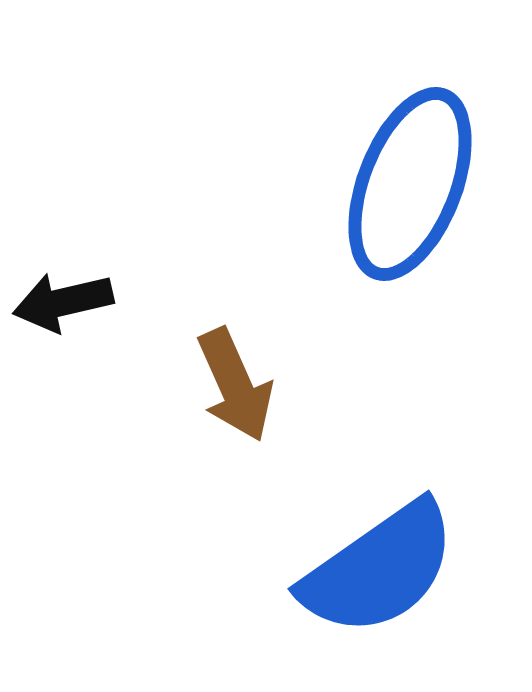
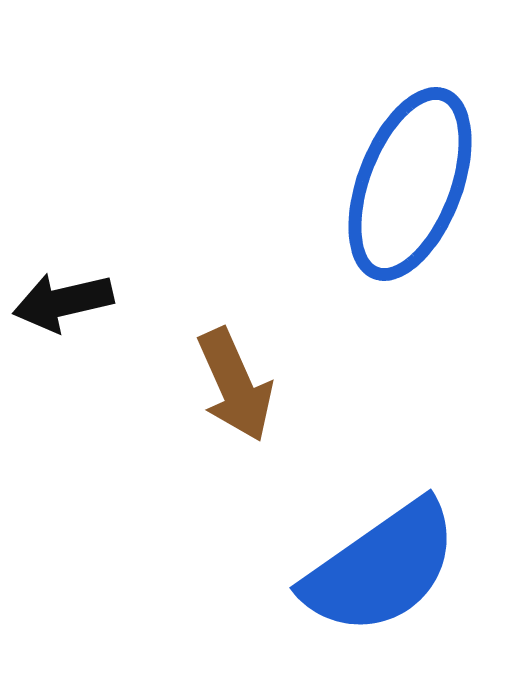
blue semicircle: moved 2 px right, 1 px up
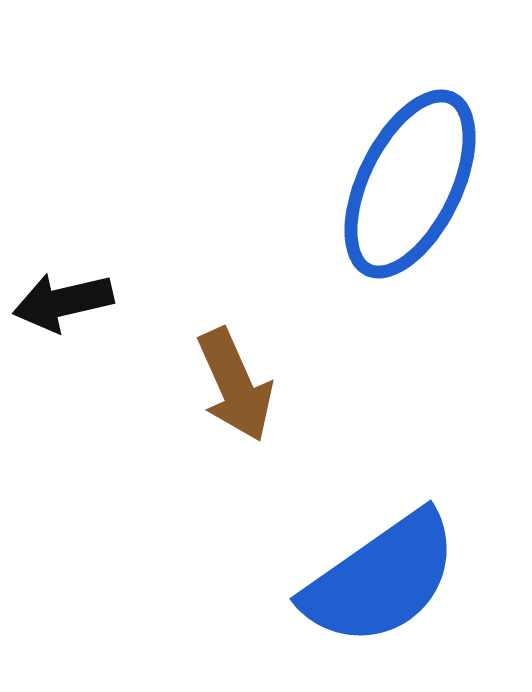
blue ellipse: rotated 5 degrees clockwise
blue semicircle: moved 11 px down
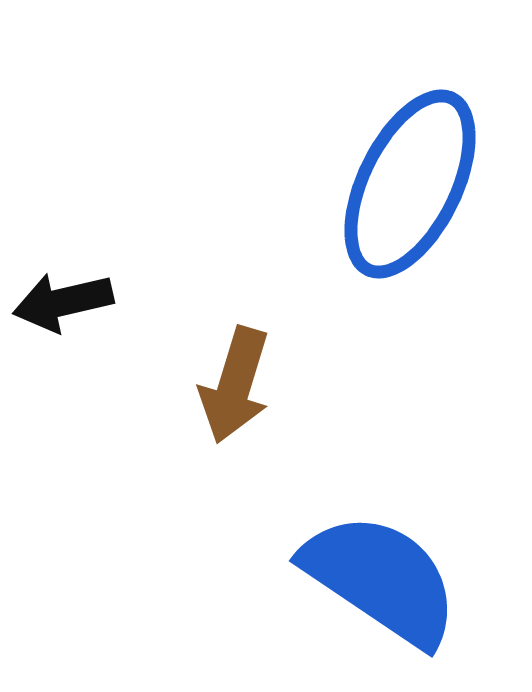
brown arrow: rotated 41 degrees clockwise
blue semicircle: rotated 111 degrees counterclockwise
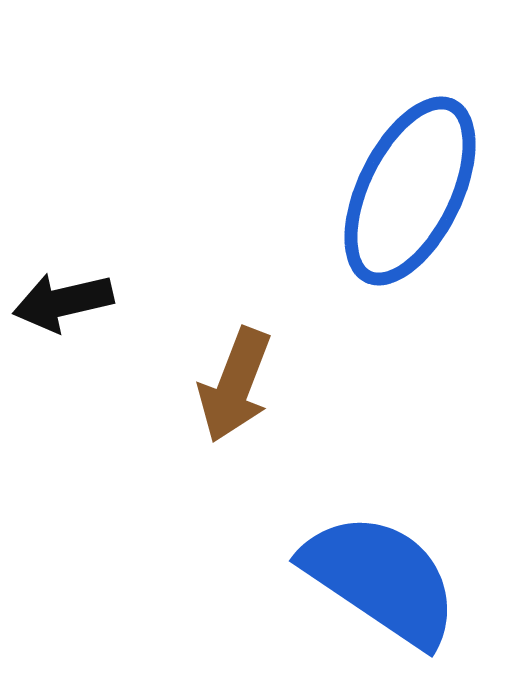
blue ellipse: moved 7 px down
brown arrow: rotated 4 degrees clockwise
